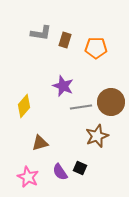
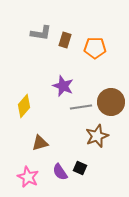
orange pentagon: moved 1 px left
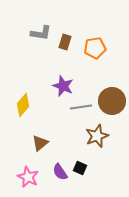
brown rectangle: moved 2 px down
orange pentagon: rotated 10 degrees counterclockwise
brown circle: moved 1 px right, 1 px up
yellow diamond: moved 1 px left, 1 px up
brown triangle: rotated 24 degrees counterclockwise
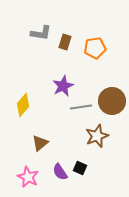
purple star: rotated 25 degrees clockwise
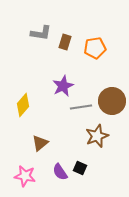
pink star: moved 3 px left, 1 px up; rotated 15 degrees counterclockwise
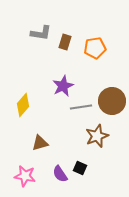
brown triangle: rotated 24 degrees clockwise
purple semicircle: moved 2 px down
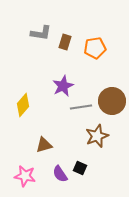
brown triangle: moved 4 px right, 2 px down
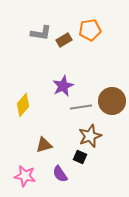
brown rectangle: moved 1 px left, 2 px up; rotated 42 degrees clockwise
orange pentagon: moved 5 px left, 18 px up
brown star: moved 7 px left
black square: moved 11 px up
